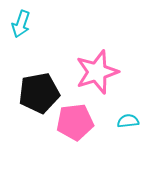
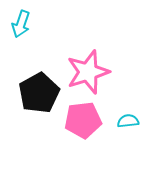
pink star: moved 9 px left
black pentagon: rotated 18 degrees counterclockwise
pink pentagon: moved 8 px right, 2 px up
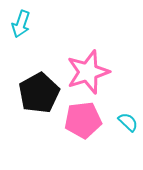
cyan semicircle: moved 1 px down; rotated 50 degrees clockwise
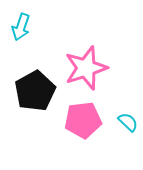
cyan arrow: moved 3 px down
pink star: moved 2 px left, 4 px up
black pentagon: moved 4 px left, 2 px up
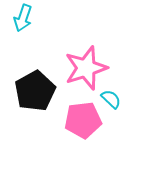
cyan arrow: moved 2 px right, 9 px up
cyan semicircle: moved 17 px left, 23 px up
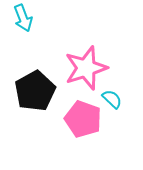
cyan arrow: rotated 40 degrees counterclockwise
cyan semicircle: moved 1 px right
pink pentagon: moved 1 px up; rotated 27 degrees clockwise
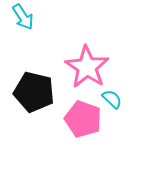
cyan arrow: moved 1 px up; rotated 12 degrees counterclockwise
pink star: moved 1 px right, 1 px up; rotated 21 degrees counterclockwise
black pentagon: moved 1 px left, 1 px down; rotated 30 degrees counterclockwise
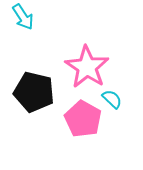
pink pentagon: rotated 9 degrees clockwise
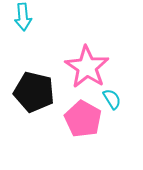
cyan arrow: rotated 28 degrees clockwise
cyan semicircle: rotated 15 degrees clockwise
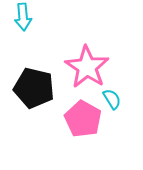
black pentagon: moved 4 px up
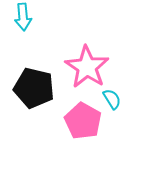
pink pentagon: moved 2 px down
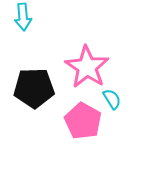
black pentagon: rotated 15 degrees counterclockwise
